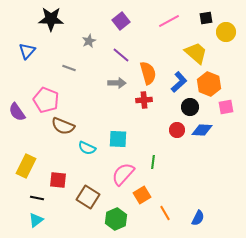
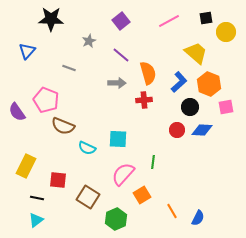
orange line: moved 7 px right, 2 px up
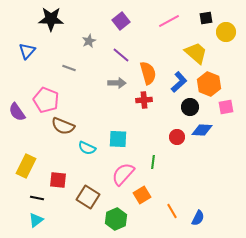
red circle: moved 7 px down
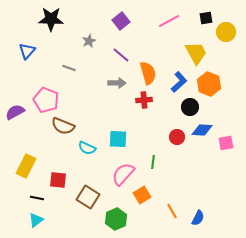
yellow trapezoid: rotated 20 degrees clockwise
pink square: moved 36 px down
purple semicircle: moved 2 px left; rotated 96 degrees clockwise
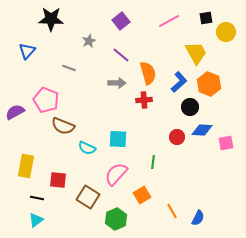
yellow rectangle: rotated 15 degrees counterclockwise
pink semicircle: moved 7 px left
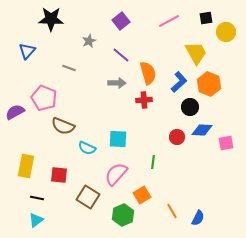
pink pentagon: moved 2 px left, 2 px up
red square: moved 1 px right, 5 px up
green hexagon: moved 7 px right, 4 px up
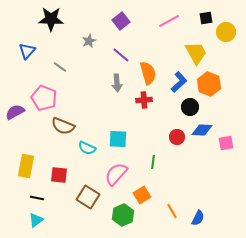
gray line: moved 9 px left, 1 px up; rotated 16 degrees clockwise
gray arrow: rotated 84 degrees clockwise
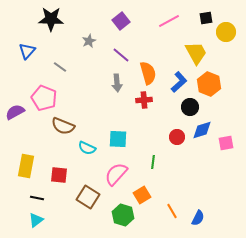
blue diamond: rotated 20 degrees counterclockwise
green hexagon: rotated 20 degrees counterclockwise
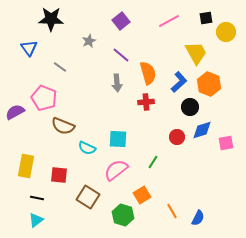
blue triangle: moved 2 px right, 3 px up; rotated 18 degrees counterclockwise
red cross: moved 2 px right, 2 px down
green line: rotated 24 degrees clockwise
pink semicircle: moved 4 px up; rotated 10 degrees clockwise
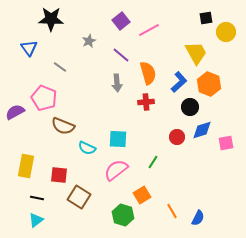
pink line: moved 20 px left, 9 px down
brown square: moved 9 px left
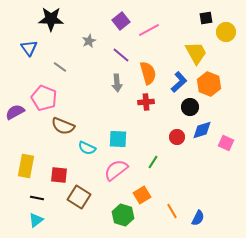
pink square: rotated 35 degrees clockwise
